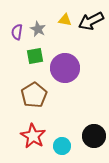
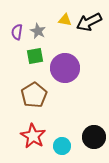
black arrow: moved 2 px left, 1 px down
gray star: moved 2 px down
black circle: moved 1 px down
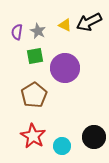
yellow triangle: moved 5 px down; rotated 16 degrees clockwise
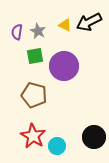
purple circle: moved 1 px left, 2 px up
brown pentagon: rotated 25 degrees counterclockwise
cyan circle: moved 5 px left
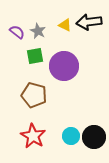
black arrow: rotated 20 degrees clockwise
purple semicircle: rotated 119 degrees clockwise
cyan circle: moved 14 px right, 10 px up
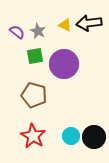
black arrow: moved 1 px down
purple circle: moved 2 px up
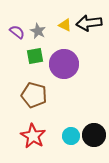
black circle: moved 2 px up
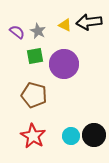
black arrow: moved 1 px up
